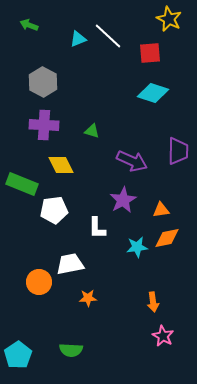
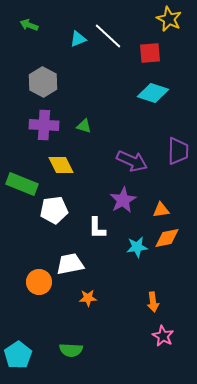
green triangle: moved 8 px left, 5 px up
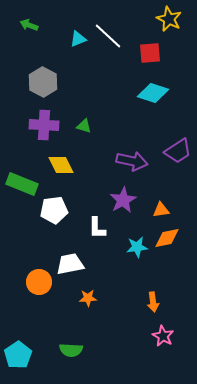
purple trapezoid: rotated 56 degrees clockwise
purple arrow: rotated 12 degrees counterclockwise
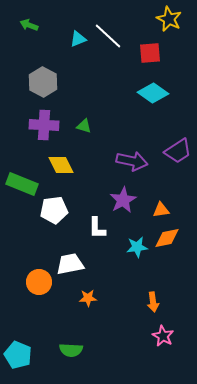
cyan diamond: rotated 16 degrees clockwise
cyan pentagon: rotated 16 degrees counterclockwise
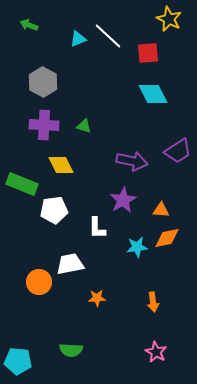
red square: moved 2 px left
cyan diamond: moved 1 px down; rotated 28 degrees clockwise
orange triangle: rotated 12 degrees clockwise
orange star: moved 9 px right
pink star: moved 7 px left, 16 px down
cyan pentagon: moved 6 px down; rotated 16 degrees counterclockwise
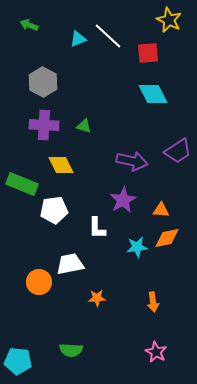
yellow star: moved 1 px down
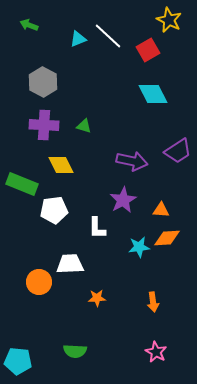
red square: moved 3 px up; rotated 25 degrees counterclockwise
orange diamond: rotated 8 degrees clockwise
cyan star: moved 2 px right
white trapezoid: rotated 8 degrees clockwise
green semicircle: moved 4 px right, 1 px down
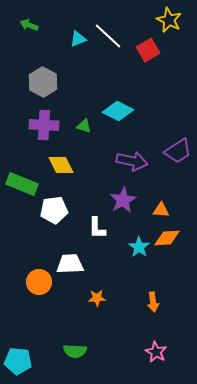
cyan diamond: moved 35 px left, 17 px down; rotated 36 degrees counterclockwise
cyan star: rotated 30 degrees counterclockwise
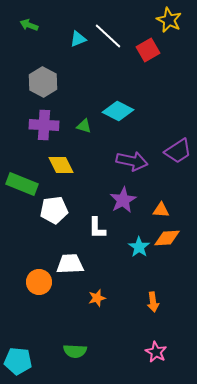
orange star: rotated 12 degrees counterclockwise
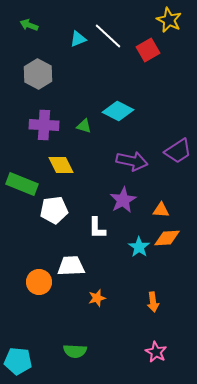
gray hexagon: moved 5 px left, 8 px up
white trapezoid: moved 1 px right, 2 px down
